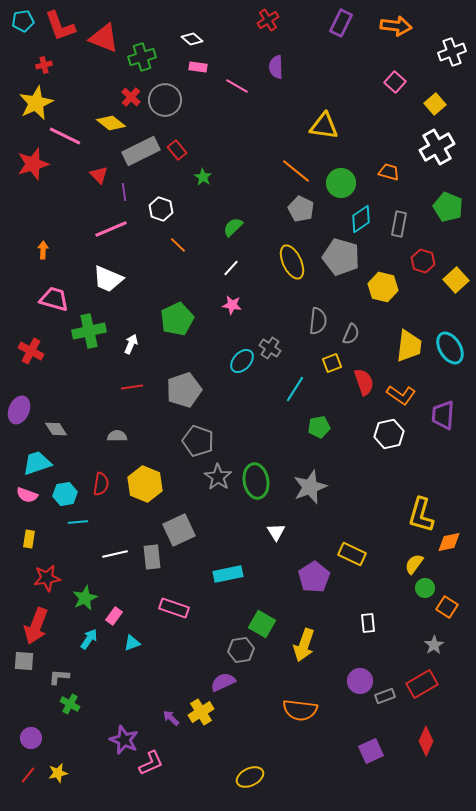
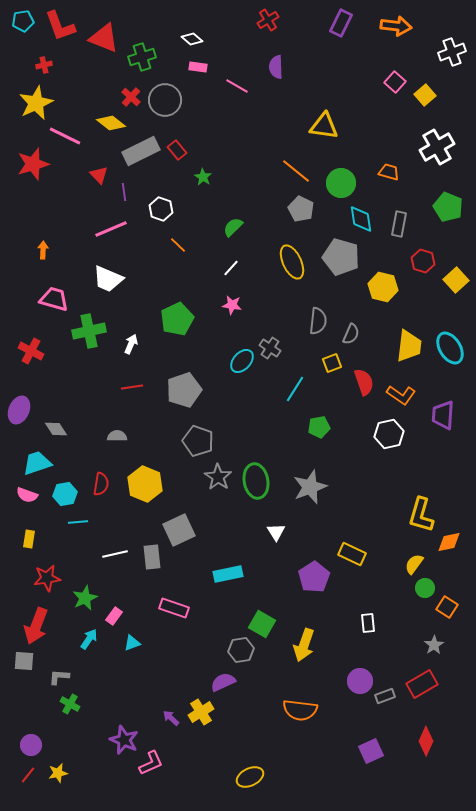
yellow square at (435, 104): moved 10 px left, 9 px up
cyan diamond at (361, 219): rotated 64 degrees counterclockwise
purple circle at (31, 738): moved 7 px down
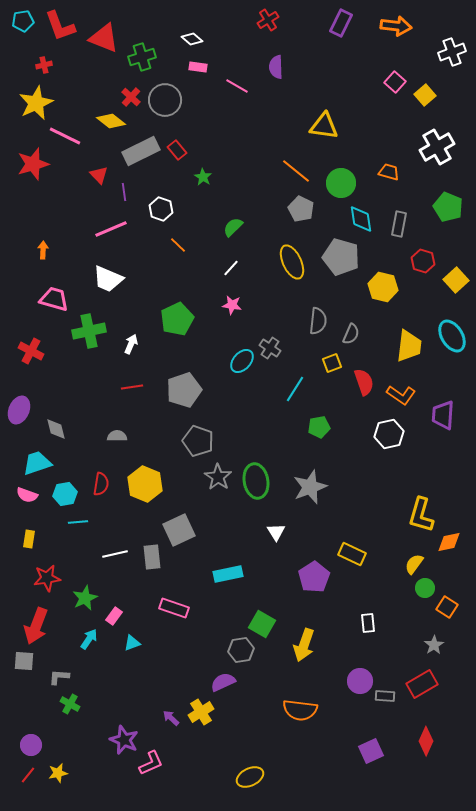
yellow diamond at (111, 123): moved 2 px up
cyan ellipse at (450, 348): moved 2 px right, 12 px up
gray diamond at (56, 429): rotated 20 degrees clockwise
gray rectangle at (385, 696): rotated 24 degrees clockwise
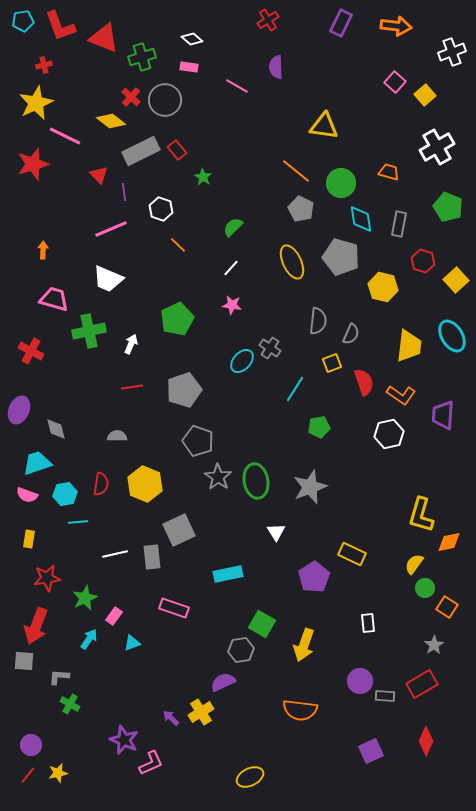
pink rectangle at (198, 67): moved 9 px left
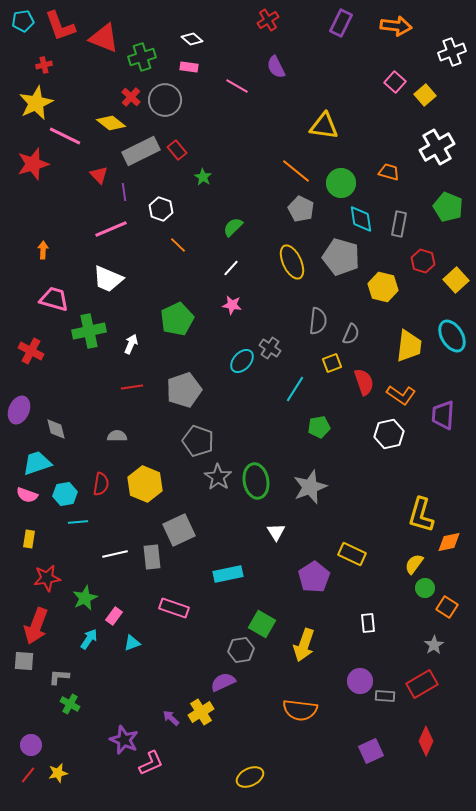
purple semicircle at (276, 67): rotated 25 degrees counterclockwise
yellow diamond at (111, 121): moved 2 px down
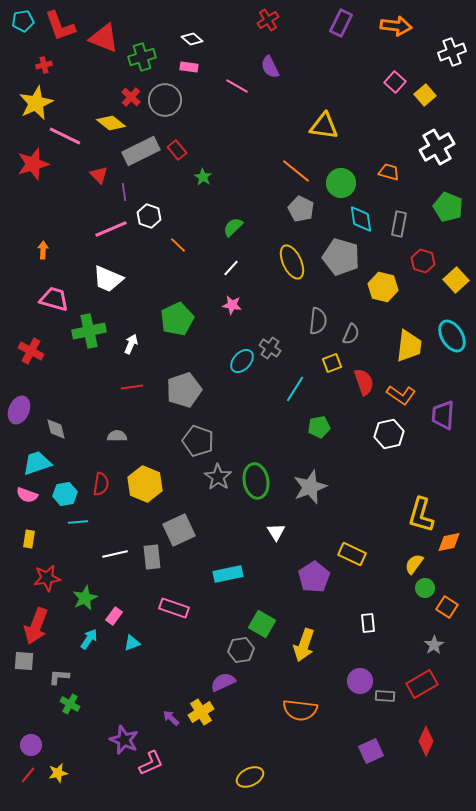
purple semicircle at (276, 67): moved 6 px left
white hexagon at (161, 209): moved 12 px left, 7 px down
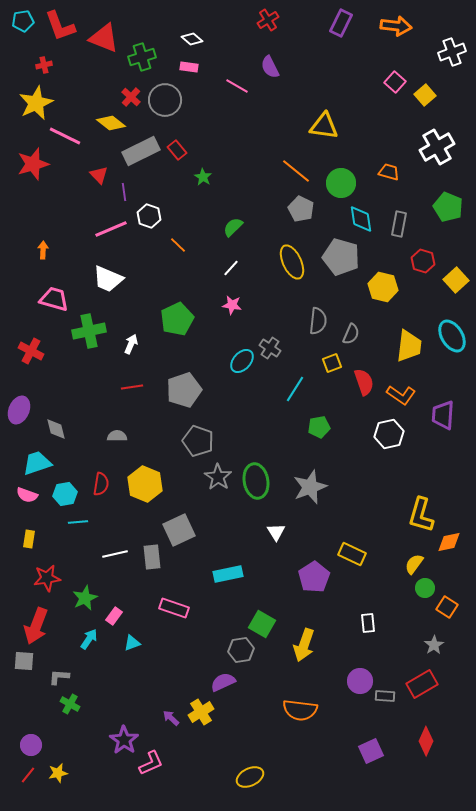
purple star at (124, 740): rotated 12 degrees clockwise
